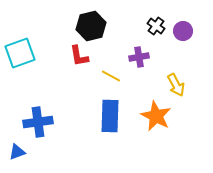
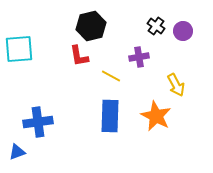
cyan square: moved 1 px left, 4 px up; rotated 16 degrees clockwise
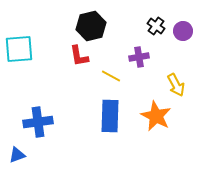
blue triangle: moved 3 px down
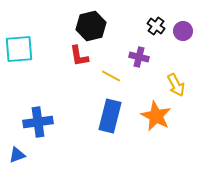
purple cross: rotated 24 degrees clockwise
blue rectangle: rotated 12 degrees clockwise
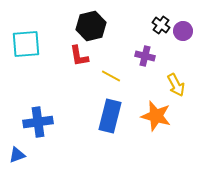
black cross: moved 5 px right, 1 px up
cyan square: moved 7 px right, 5 px up
purple cross: moved 6 px right, 1 px up
orange star: rotated 12 degrees counterclockwise
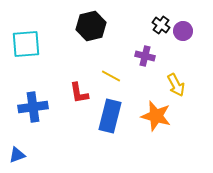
red L-shape: moved 37 px down
blue cross: moved 5 px left, 15 px up
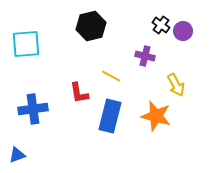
blue cross: moved 2 px down
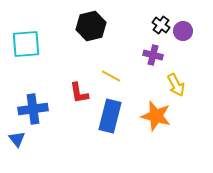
purple cross: moved 8 px right, 1 px up
blue triangle: moved 16 px up; rotated 48 degrees counterclockwise
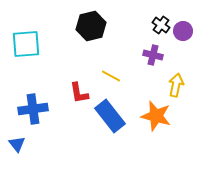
yellow arrow: rotated 140 degrees counterclockwise
blue rectangle: rotated 52 degrees counterclockwise
blue triangle: moved 5 px down
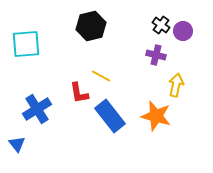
purple cross: moved 3 px right
yellow line: moved 10 px left
blue cross: moved 4 px right; rotated 24 degrees counterclockwise
